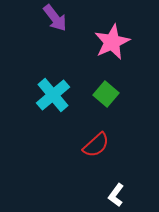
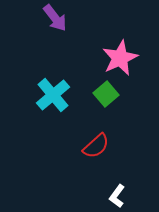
pink star: moved 8 px right, 16 px down
green square: rotated 10 degrees clockwise
red semicircle: moved 1 px down
white L-shape: moved 1 px right, 1 px down
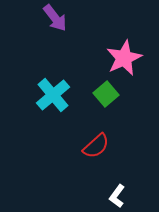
pink star: moved 4 px right
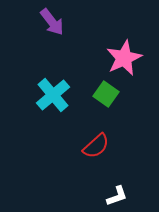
purple arrow: moved 3 px left, 4 px down
green square: rotated 15 degrees counterclockwise
white L-shape: rotated 145 degrees counterclockwise
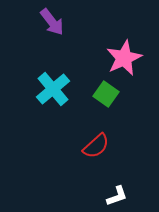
cyan cross: moved 6 px up
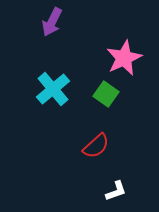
purple arrow: rotated 64 degrees clockwise
white L-shape: moved 1 px left, 5 px up
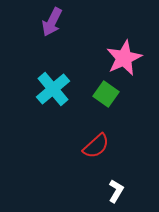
white L-shape: rotated 40 degrees counterclockwise
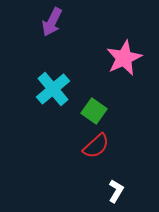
green square: moved 12 px left, 17 px down
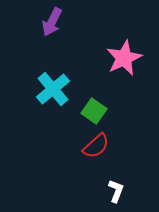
white L-shape: rotated 10 degrees counterclockwise
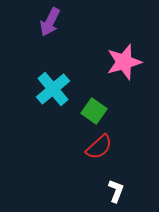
purple arrow: moved 2 px left
pink star: moved 4 px down; rotated 9 degrees clockwise
red semicircle: moved 3 px right, 1 px down
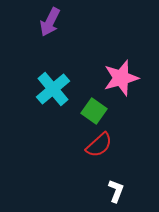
pink star: moved 3 px left, 16 px down
red semicircle: moved 2 px up
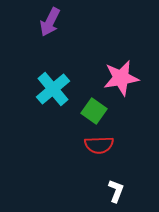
pink star: rotated 6 degrees clockwise
red semicircle: rotated 40 degrees clockwise
